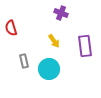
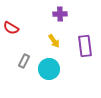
purple cross: moved 1 px left, 1 px down; rotated 24 degrees counterclockwise
red semicircle: rotated 42 degrees counterclockwise
gray rectangle: rotated 40 degrees clockwise
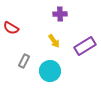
purple rectangle: rotated 65 degrees clockwise
cyan circle: moved 1 px right, 2 px down
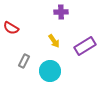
purple cross: moved 1 px right, 2 px up
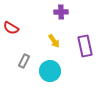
purple rectangle: rotated 70 degrees counterclockwise
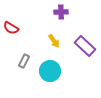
purple rectangle: rotated 35 degrees counterclockwise
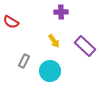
red semicircle: moved 6 px up
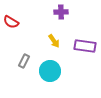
purple rectangle: rotated 35 degrees counterclockwise
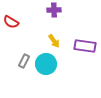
purple cross: moved 7 px left, 2 px up
cyan circle: moved 4 px left, 7 px up
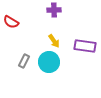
cyan circle: moved 3 px right, 2 px up
